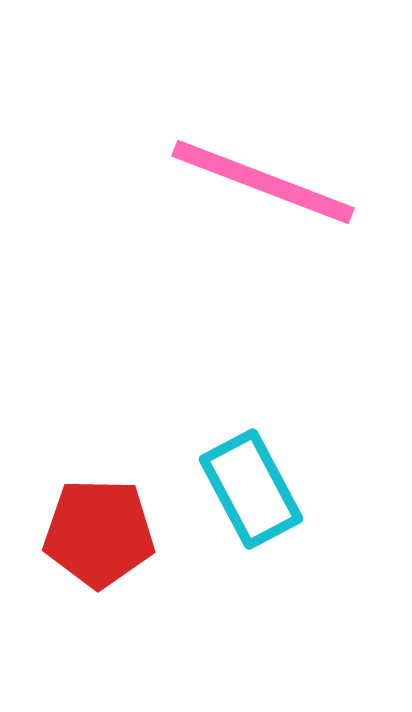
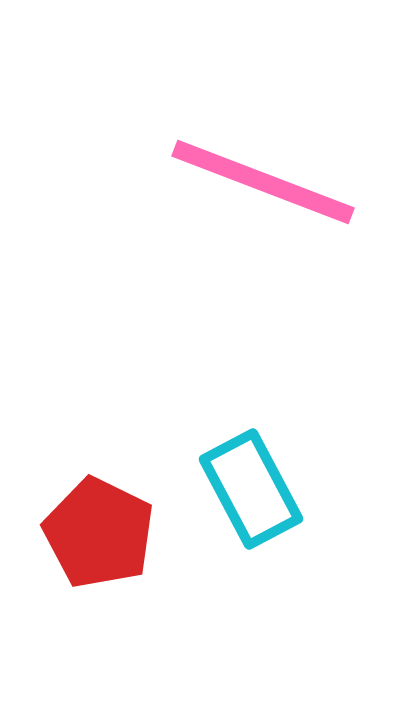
red pentagon: rotated 25 degrees clockwise
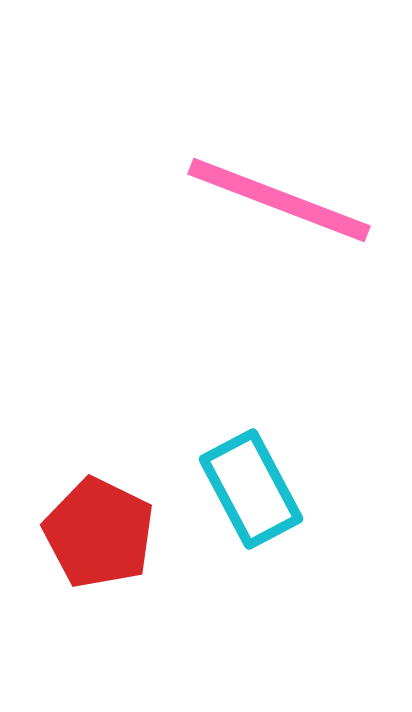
pink line: moved 16 px right, 18 px down
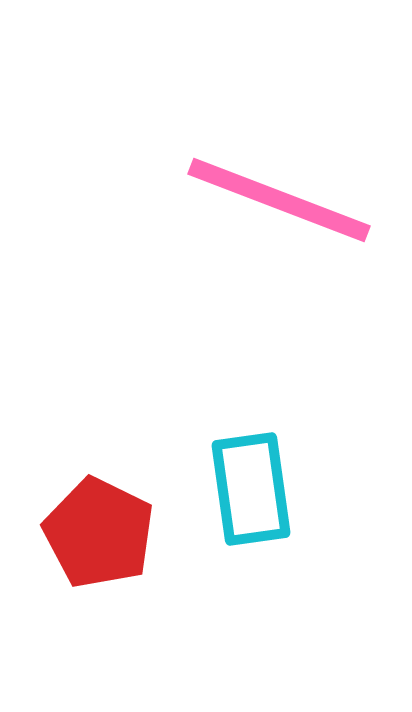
cyan rectangle: rotated 20 degrees clockwise
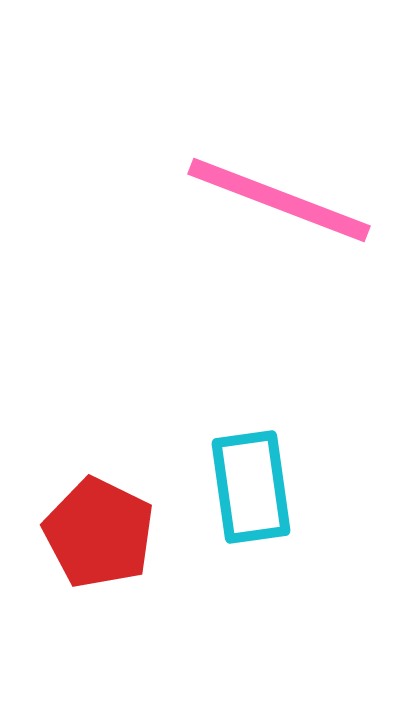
cyan rectangle: moved 2 px up
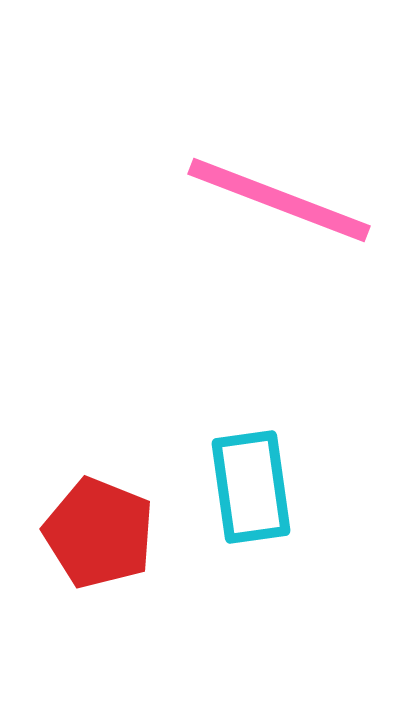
red pentagon: rotated 4 degrees counterclockwise
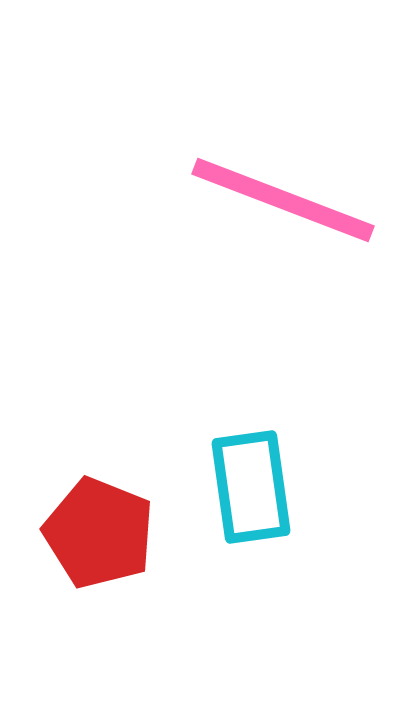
pink line: moved 4 px right
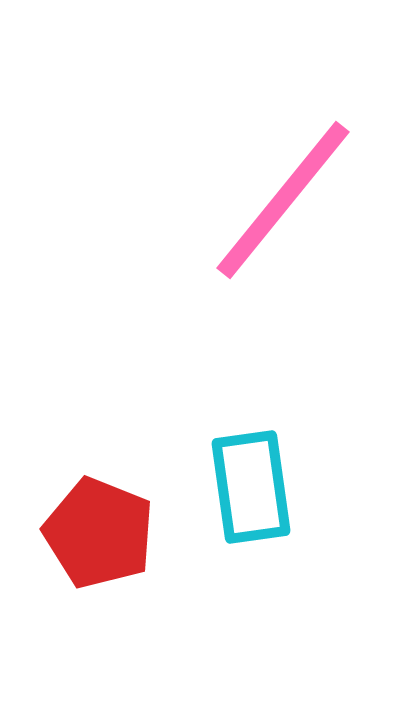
pink line: rotated 72 degrees counterclockwise
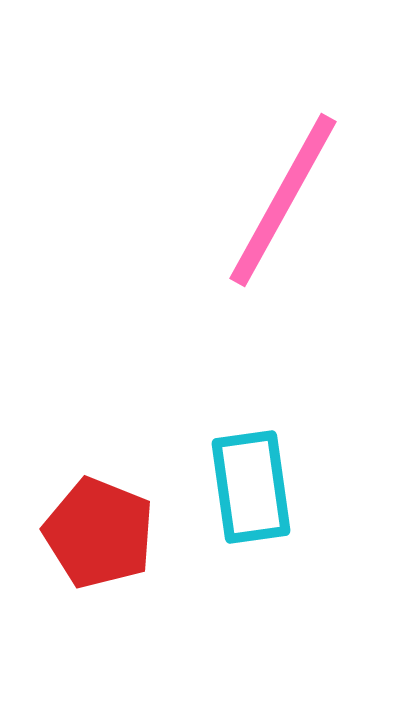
pink line: rotated 10 degrees counterclockwise
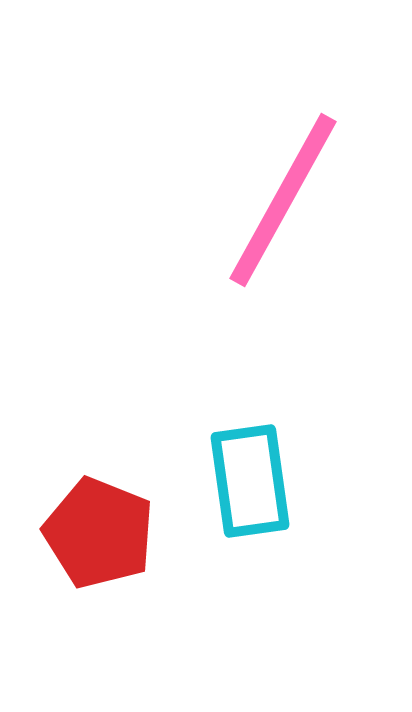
cyan rectangle: moved 1 px left, 6 px up
